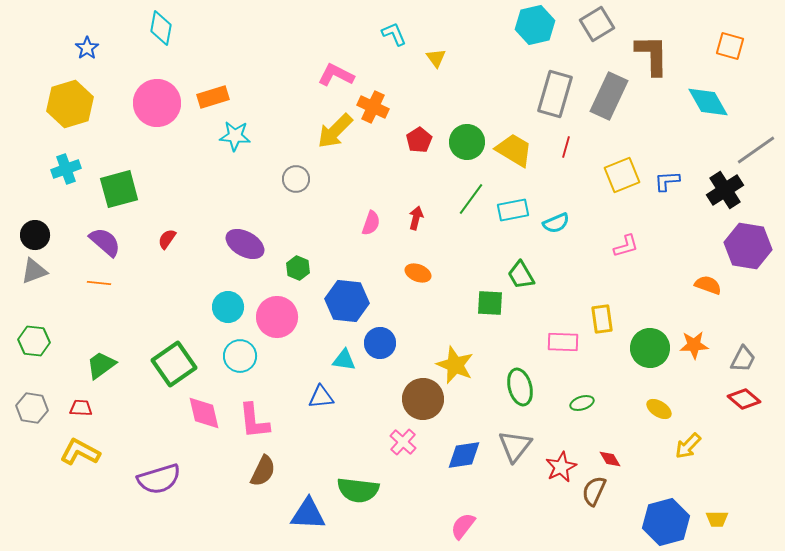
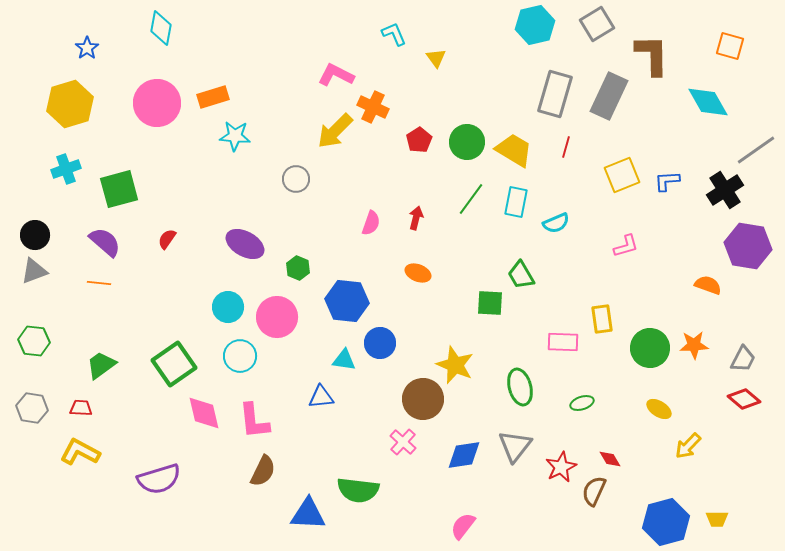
cyan rectangle at (513, 210): moved 3 px right, 8 px up; rotated 68 degrees counterclockwise
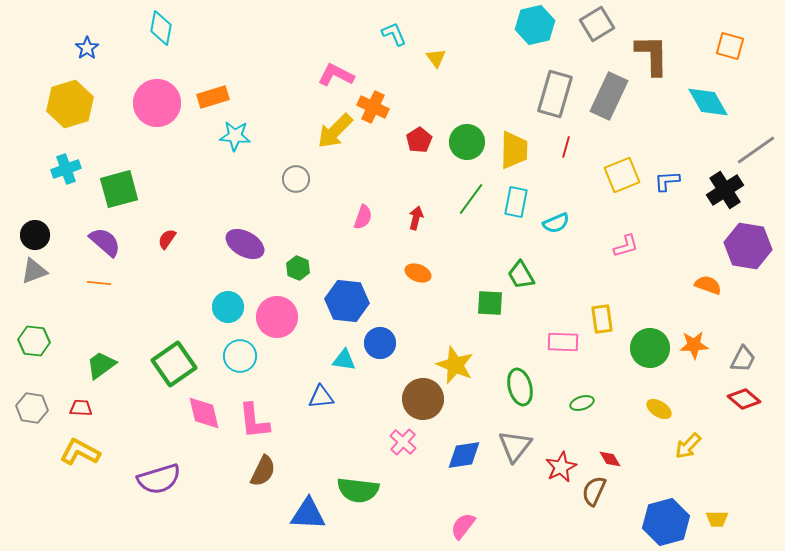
yellow trapezoid at (514, 150): rotated 60 degrees clockwise
pink semicircle at (371, 223): moved 8 px left, 6 px up
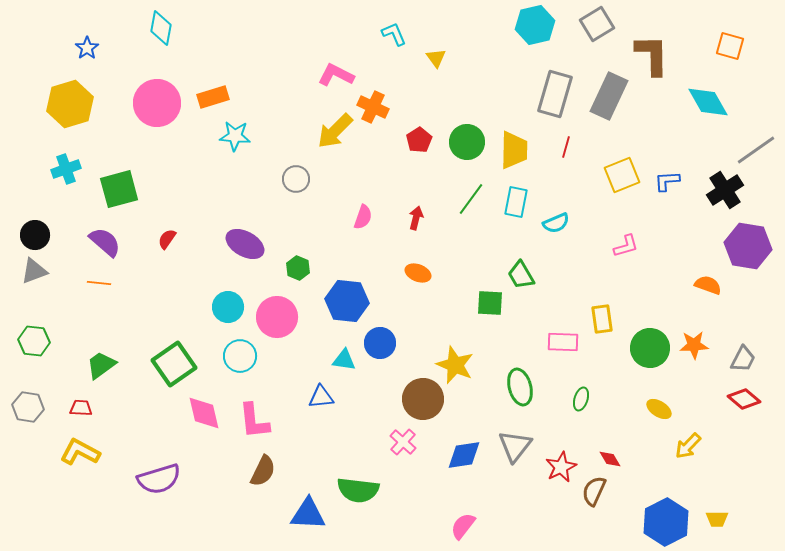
green ellipse at (582, 403): moved 1 px left, 4 px up; rotated 55 degrees counterclockwise
gray hexagon at (32, 408): moved 4 px left, 1 px up
blue hexagon at (666, 522): rotated 12 degrees counterclockwise
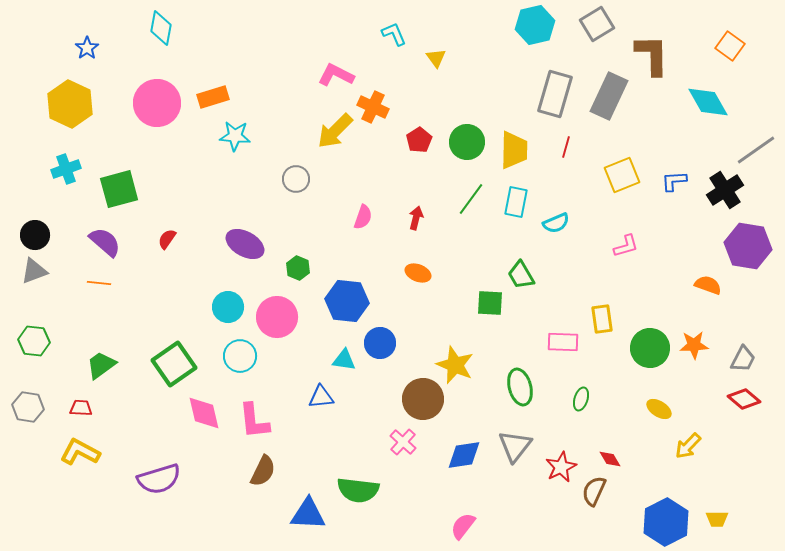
orange square at (730, 46): rotated 20 degrees clockwise
yellow hexagon at (70, 104): rotated 18 degrees counterclockwise
blue L-shape at (667, 181): moved 7 px right
